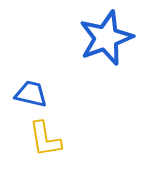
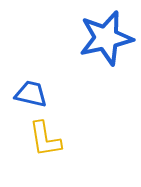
blue star: rotated 8 degrees clockwise
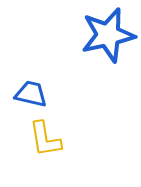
blue star: moved 2 px right, 3 px up
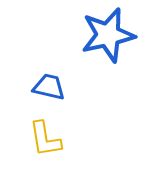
blue trapezoid: moved 18 px right, 7 px up
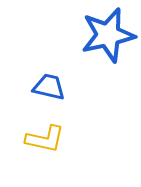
yellow L-shape: rotated 69 degrees counterclockwise
